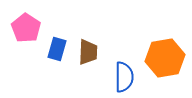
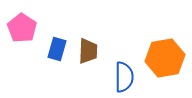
pink pentagon: moved 4 px left
brown trapezoid: moved 1 px up
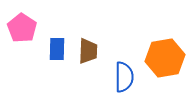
blue rectangle: rotated 15 degrees counterclockwise
